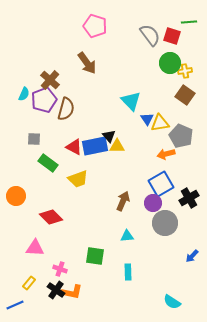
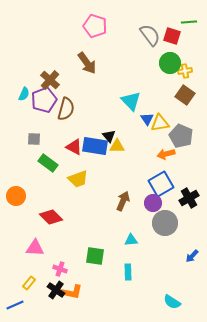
blue rectangle at (95, 146): rotated 20 degrees clockwise
cyan triangle at (127, 236): moved 4 px right, 4 px down
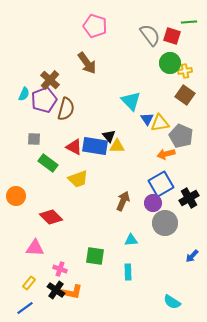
blue line at (15, 305): moved 10 px right, 3 px down; rotated 12 degrees counterclockwise
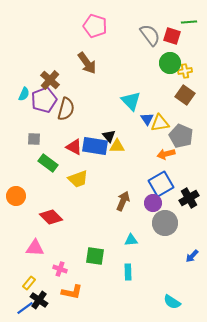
black cross at (56, 290): moved 17 px left, 10 px down
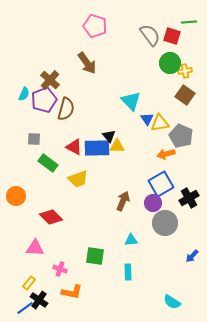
blue rectangle at (95, 146): moved 2 px right, 2 px down; rotated 10 degrees counterclockwise
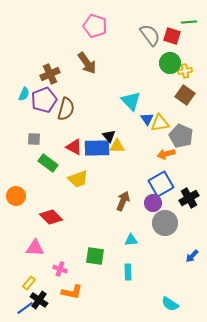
brown cross at (50, 80): moved 6 px up; rotated 24 degrees clockwise
cyan semicircle at (172, 302): moved 2 px left, 2 px down
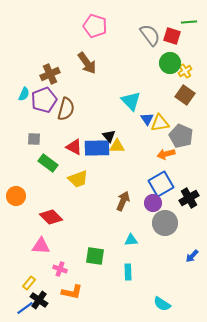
yellow cross at (185, 71): rotated 24 degrees counterclockwise
pink triangle at (35, 248): moved 6 px right, 2 px up
cyan semicircle at (170, 304): moved 8 px left
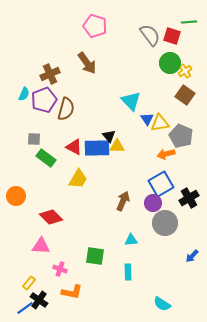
green rectangle at (48, 163): moved 2 px left, 5 px up
yellow trapezoid at (78, 179): rotated 40 degrees counterclockwise
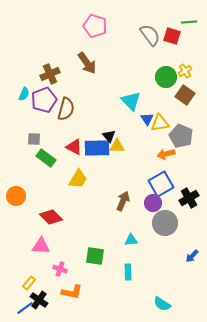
green circle at (170, 63): moved 4 px left, 14 px down
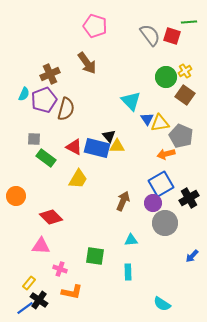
blue rectangle at (97, 148): rotated 15 degrees clockwise
